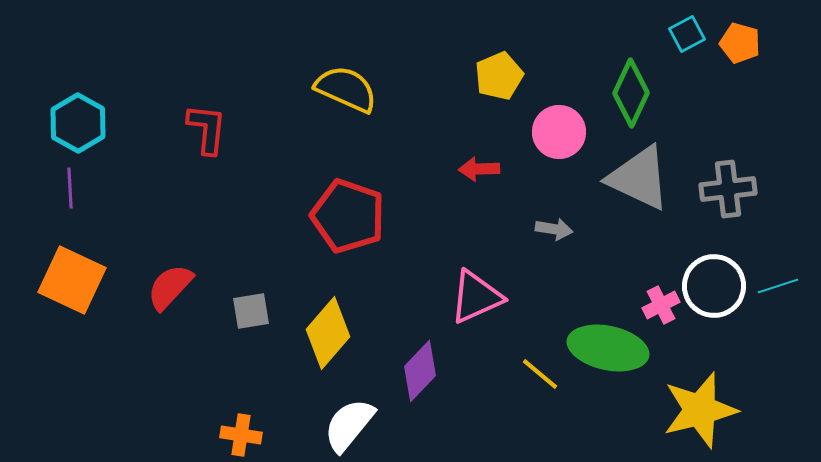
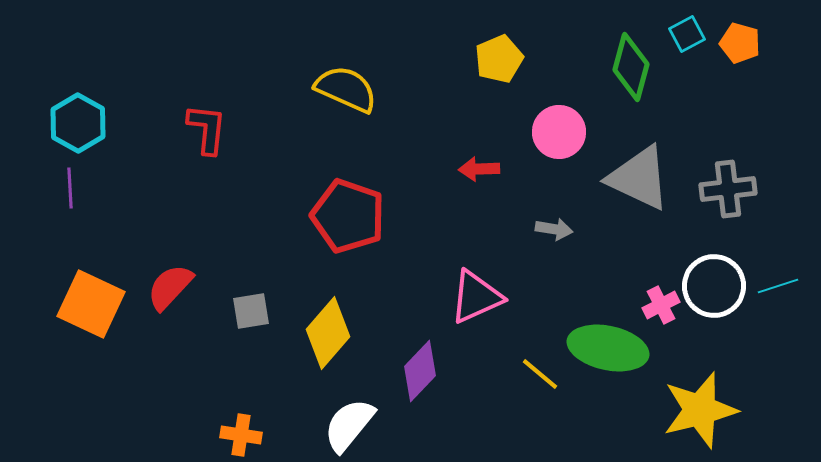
yellow pentagon: moved 17 px up
green diamond: moved 26 px up; rotated 10 degrees counterclockwise
orange square: moved 19 px right, 24 px down
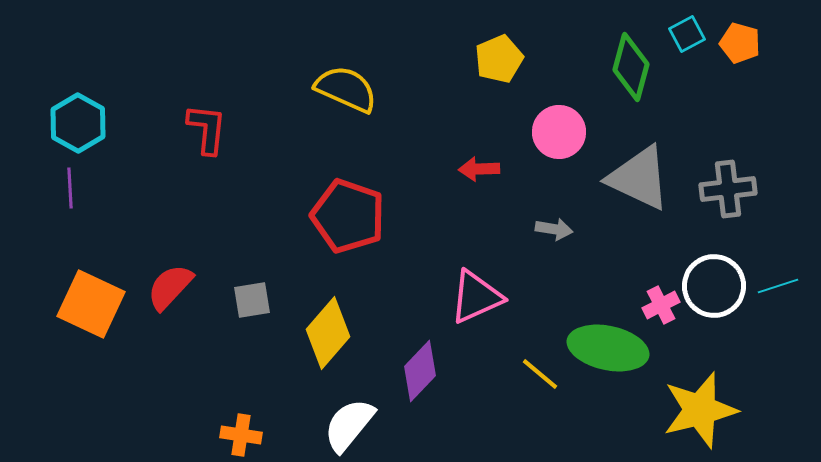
gray square: moved 1 px right, 11 px up
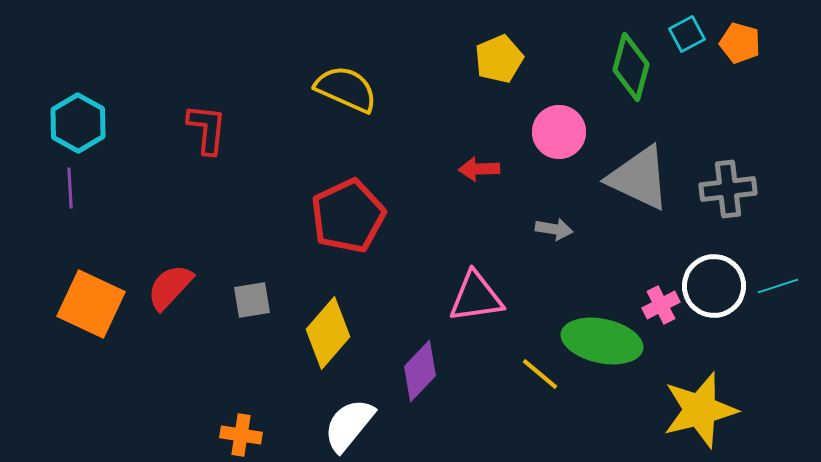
red pentagon: rotated 28 degrees clockwise
pink triangle: rotated 16 degrees clockwise
green ellipse: moved 6 px left, 7 px up
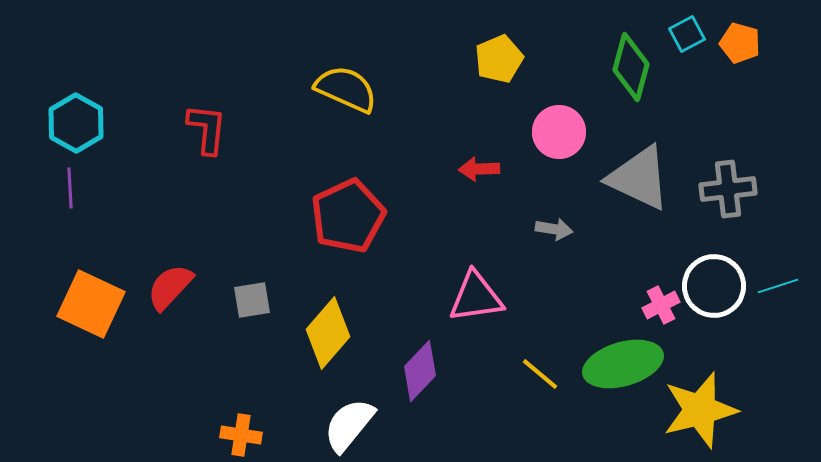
cyan hexagon: moved 2 px left
green ellipse: moved 21 px right, 23 px down; rotated 28 degrees counterclockwise
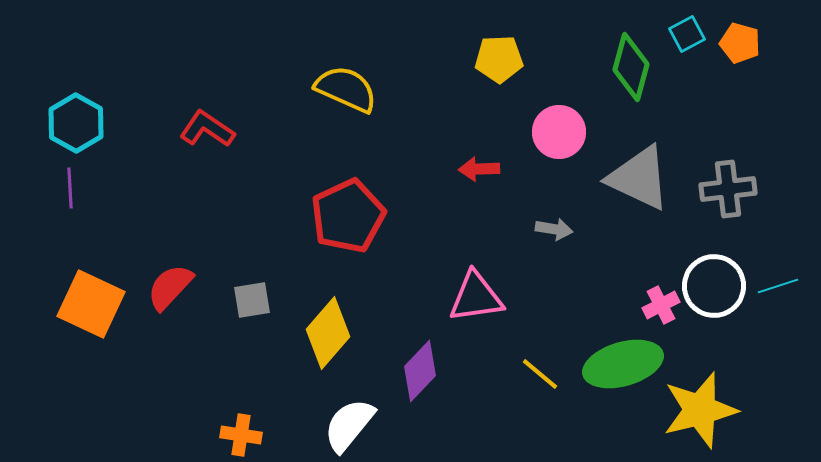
yellow pentagon: rotated 21 degrees clockwise
red L-shape: rotated 62 degrees counterclockwise
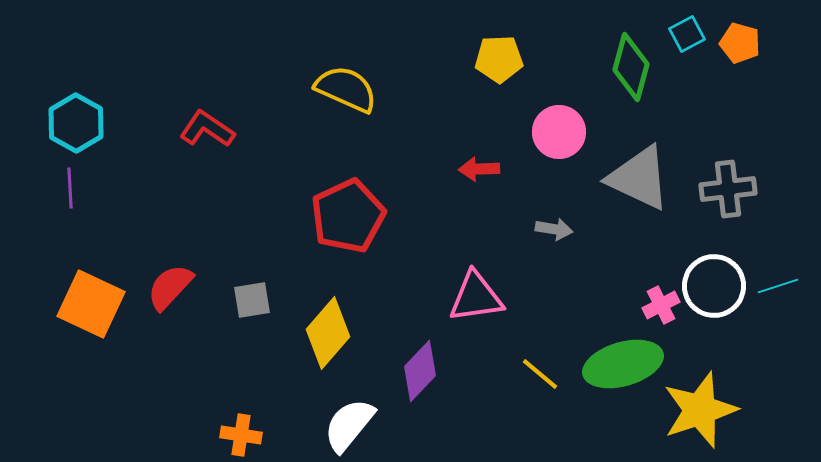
yellow star: rotated 4 degrees counterclockwise
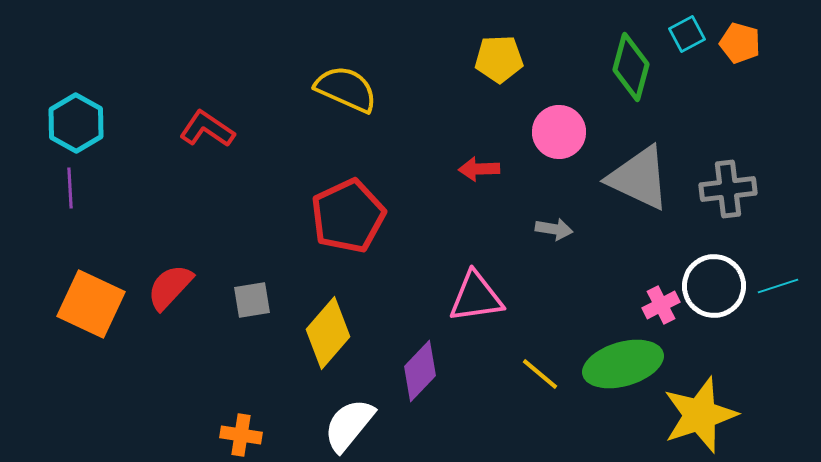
yellow star: moved 5 px down
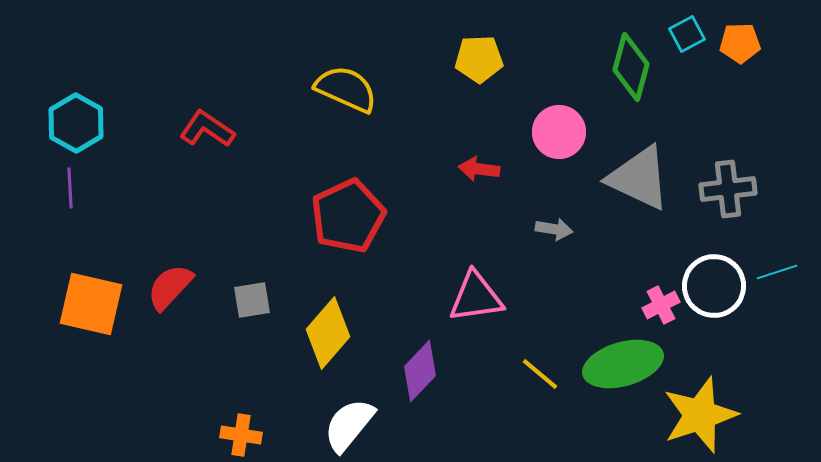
orange pentagon: rotated 18 degrees counterclockwise
yellow pentagon: moved 20 px left
red arrow: rotated 9 degrees clockwise
cyan line: moved 1 px left, 14 px up
orange square: rotated 12 degrees counterclockwise
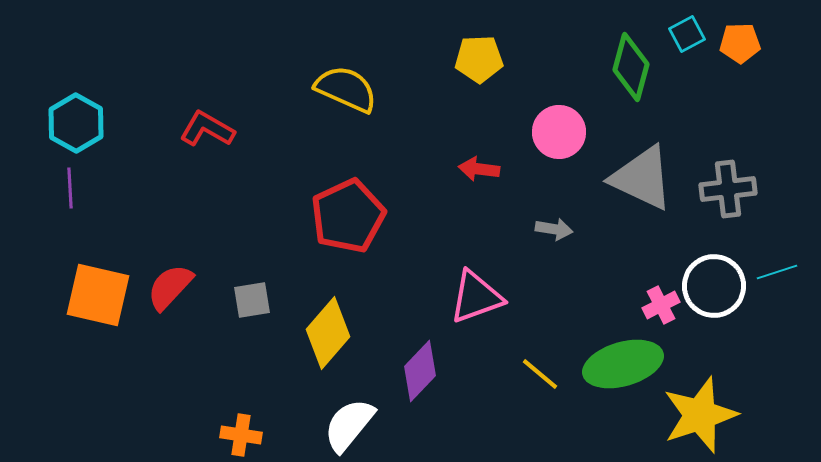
red L-shape: rotated 4 degrees counterclockwise
gray triangle: moved 3 px right
pink triangle: rotated 12 degrees counterclockwise
orange square: moved 7 px right, 9 px up
